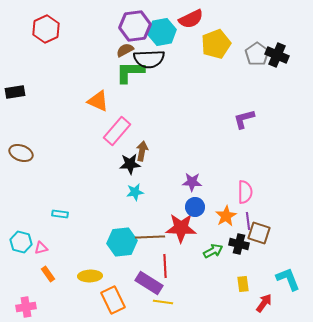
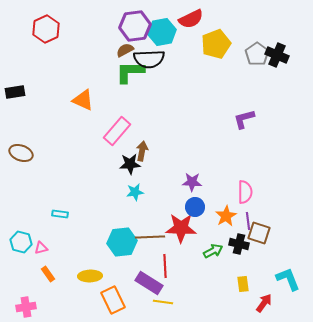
orange triangle at (98, 101): moved 15 px left, 1 px up
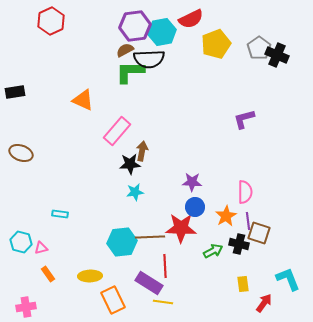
red hexagon at (46, 29): moved 5 px right, 8 px up
gray pentagon at (257, 54): moved 2 px right, 6 px up
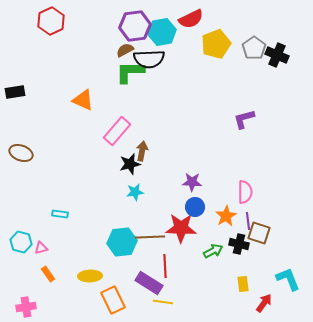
gray pentagon at (259, 48): moved 5 px left
black star at (130, 164): rotated 10 degrees counterclockwise
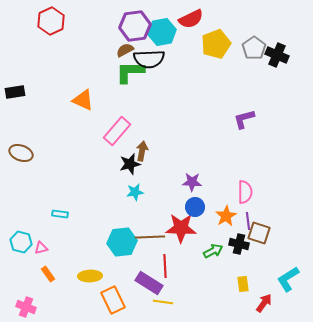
cyan L-shape at (288, 279): rotated 100 degrees counterclockwise
pink cross at (26, 307): rotated 30 degrees clockwise
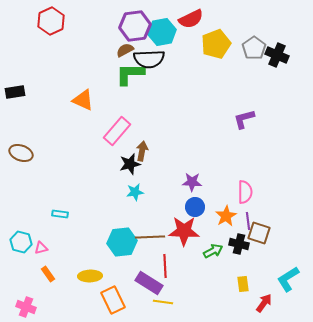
green L-shape at (130, 72): moved 2 px down
red star at (181, 228): moved 3 px right, 3 px down
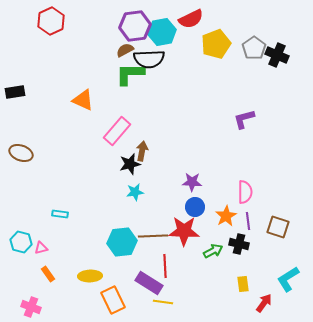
brown square at (259, 233): moved 19 px right, 6 px up
brown line at (150, 237): moved 3 px right, 1 px up
pink cross at (26, 307): moved 5 px right
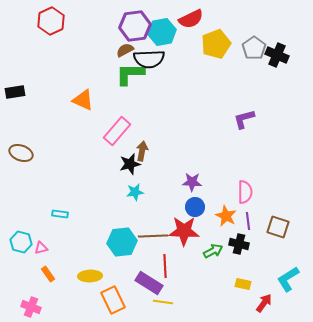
orange star at (226, 216): rotated 15 degrees counterclockwise
yellow rectangle at (243, 284): rotated 70 degrees counterclockwise
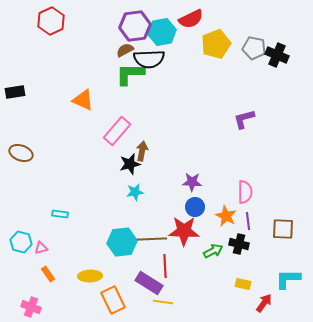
gray pentagon at (254, 48): rotated 25 degrees counterclockwise
brown square at (278, 227): moved 5 px right, 2 px down; rotated 15 degrees counterclockwise
brown line at (153, 236): moved 1 px left, 3 px down
cyan L-shape at (288, 279): rotated 32 degrees clockwise
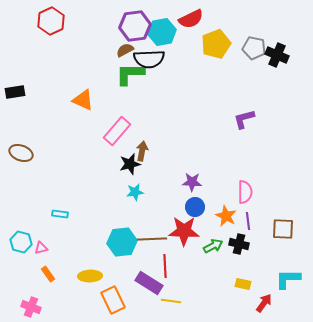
green arrow at (213, 251): moved 5 px up
yellow line at (163, 302): moved 8 px right, 1 px up
